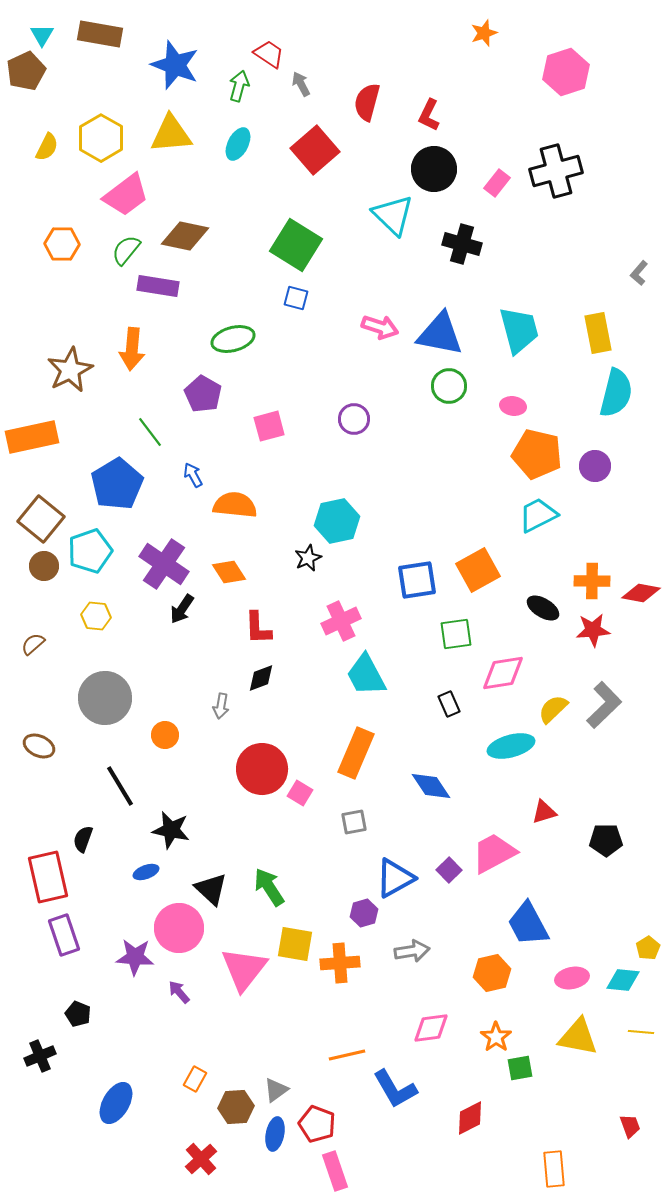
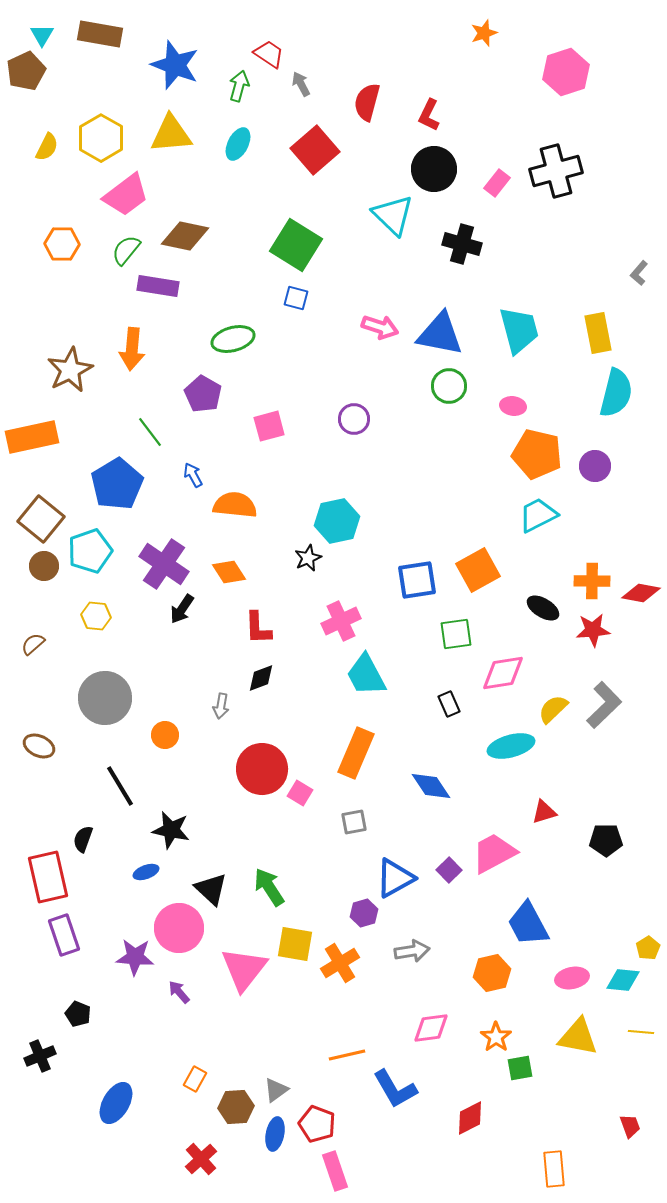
orange cross at (340, 963): rotated 27 degrees counterclockwise
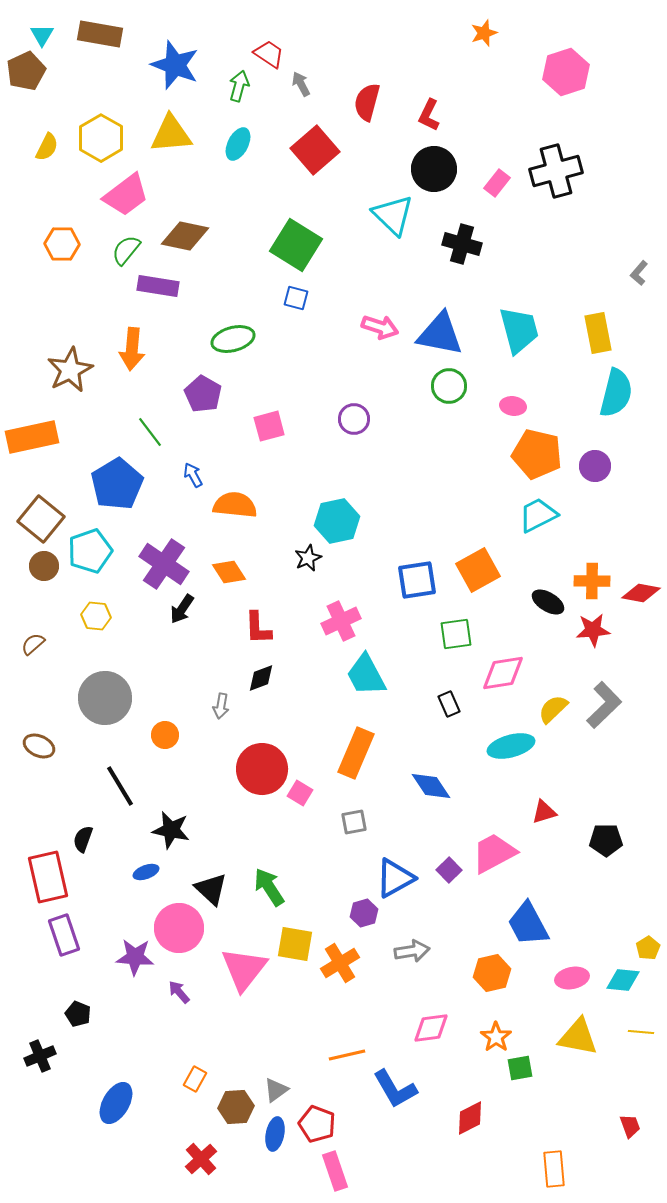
black ellipse at (543, 608): moved 5 px right, 6 px up
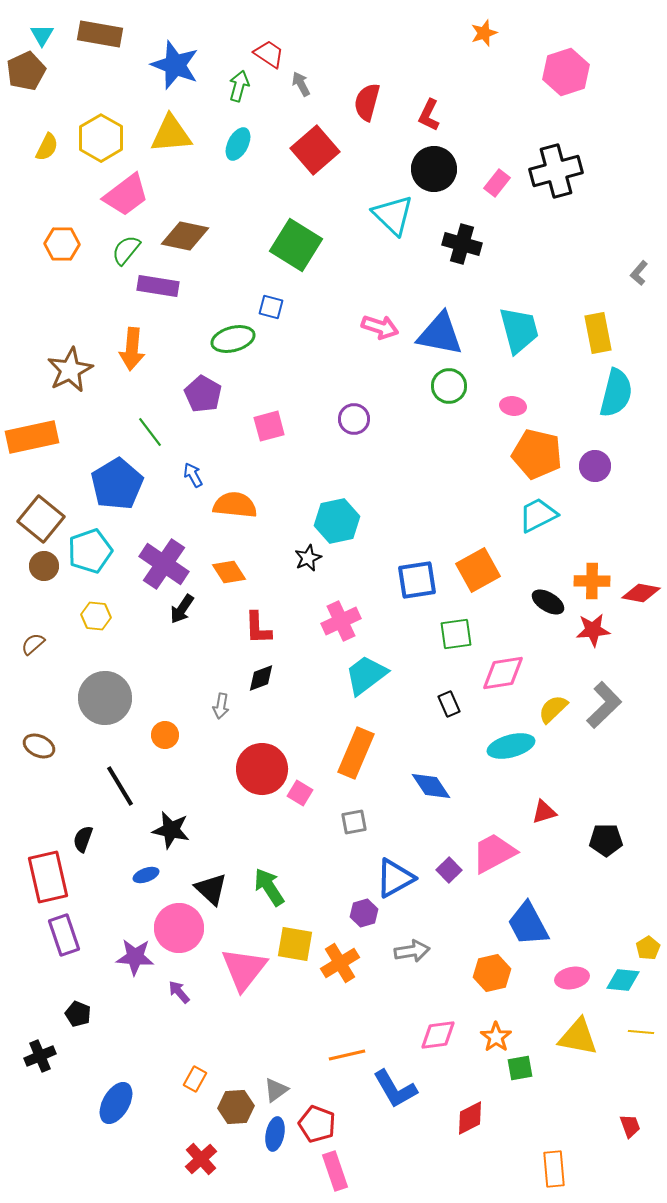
blue square at (296, 298): moved 25 px left, 9 px down
cyan trapezoid at (366, 675): rotated 81 degrees clockwise
blue ellipse at (146, 872): moved 3 px down
pink diamond at (431, 1028): moved 7 px right, 7 px down
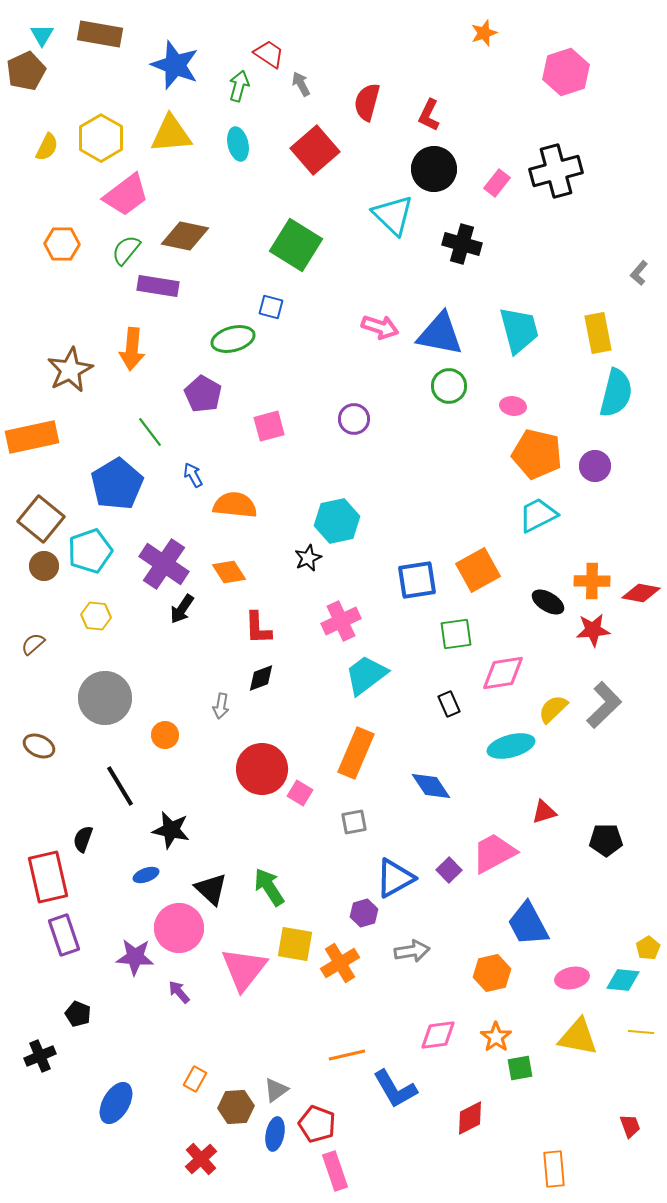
cyan ellipse at (238, 144): rotated 40 degrees counterclockwise
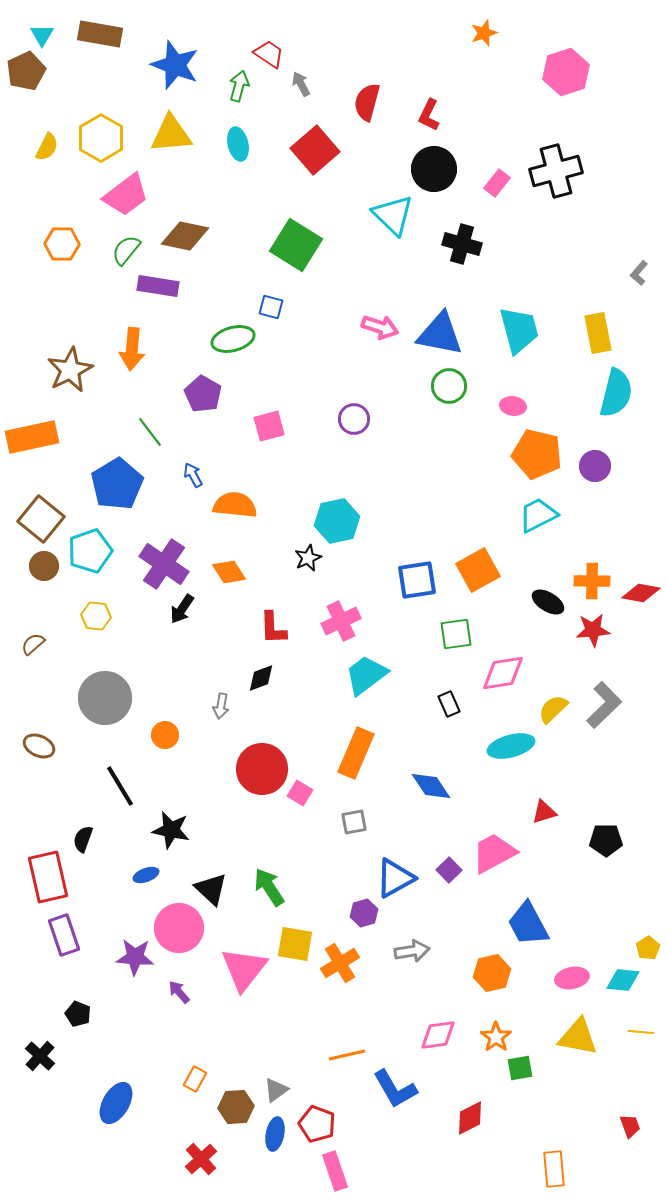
red L-shape at (258, 628): moved 15 px right
black cross at (40, 1056): rotated 24 degrees counterclockwise
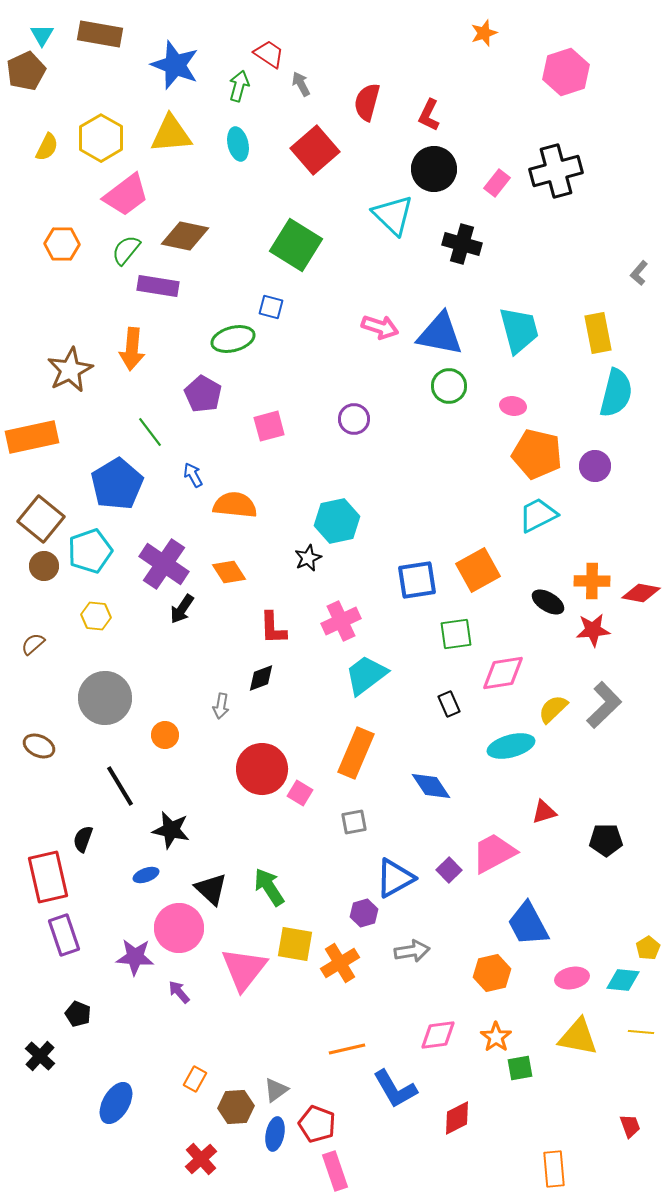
orange line at (347, 1055): moved 6 px up
red diamond at (470, 1118): moved 13 px left
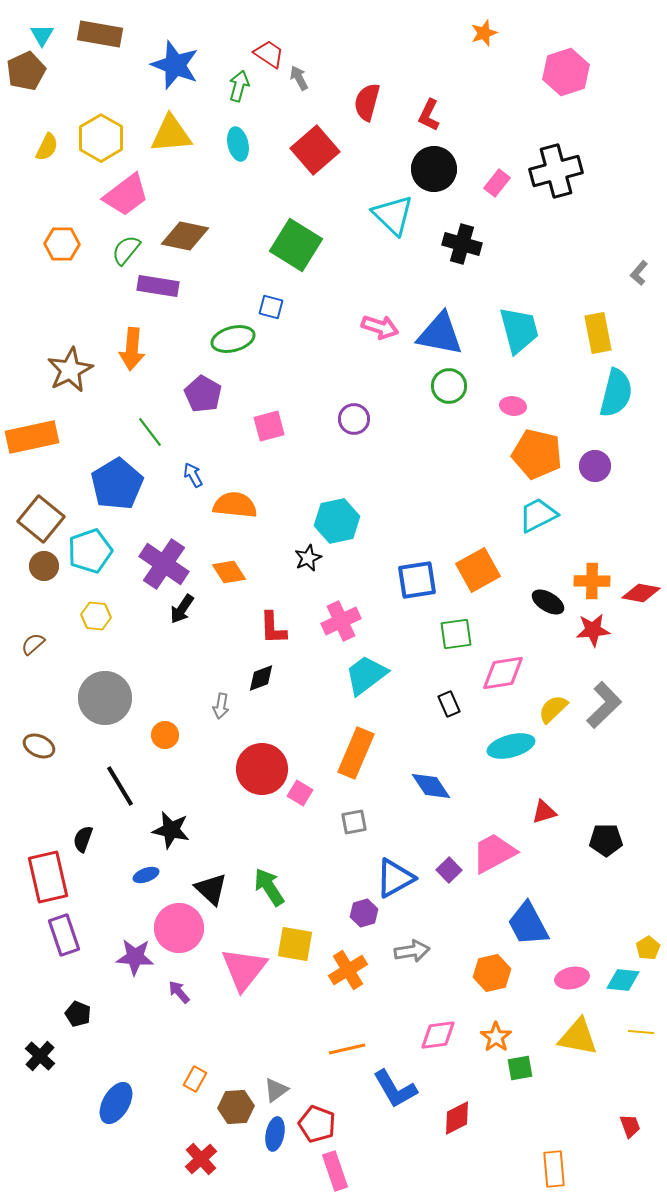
gray arrow at (301, 84): moved 2 px left, 6 px up
orange cross at (340, 963): moved 8 px right, 7 px down
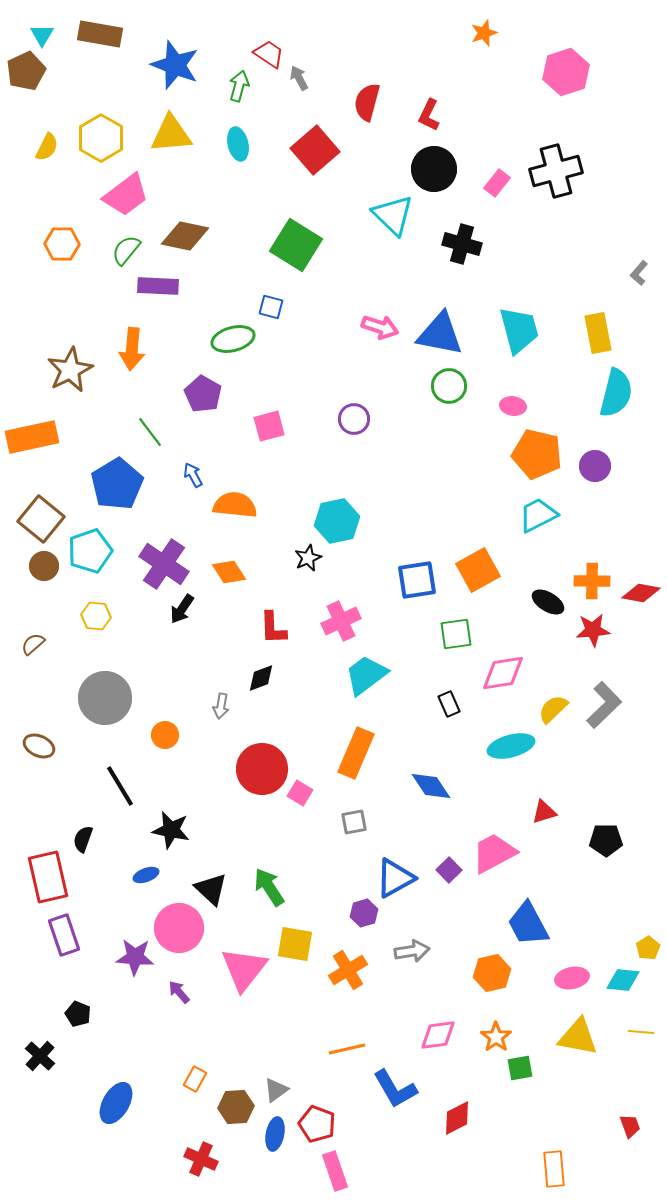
purple rectangle at (158, 286): rotated 6 degrees counterclockwise
red cross at (201, 1159): rotated 24 degrees counterclockwise
